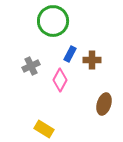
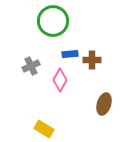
blue rectangle: rotated 56 degrees clockwise
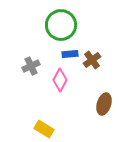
green circle: moved 8 px right, 4 px down
brown cross: rotated 36 degrees counterclockwise
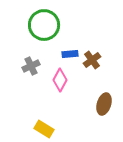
green circle: moved 17 px left
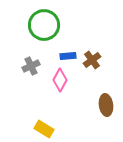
blue rectangle: moved 2 px left, 2 px down
brown ellipse: moved 2 px right, 1 px down; rotated 25 degrees counterclockwise
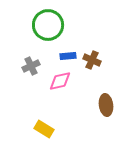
green circle: moved 4 px right
brown cross: rotated 30 degrees counterclockwise
pink diamond: moved 1 px down; rotated 50 degrees clockwise
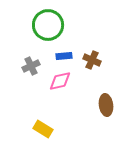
blue rectangle: moved 4 px left
yellow rectangle: moved 1 px left
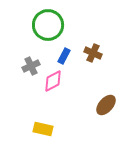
blue rectangle: rotated 56 degrees counterclockwise
brown cross: moved 1 px right, 7 px up
pink diamond: moved 7 px left; rotated 15 degrees counterclockwise
brown ellipse: rotated 50 degrees clockwise
yellow rectangle: rotated 18 degrees counterclockwise
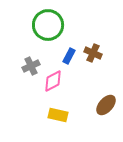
blue rectangle: moved 5 px right
yellow rectangle: moved 15 px right, 14 px up
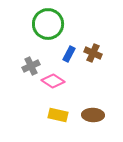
green circle: moved 1 px up
blue rectangle: moved 2 px up
pink diamond: rotated 60 degrees clockwise
brown ellipse: moved 13 px left, 10 px down; rotated 50 degrees clockwise
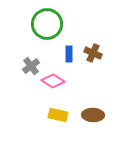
green circle: moved 1 px left
blue rectangle: rotated 28 degrees counterclockwise
gray cross: rotated 12 degrees counterclockwise
